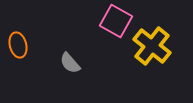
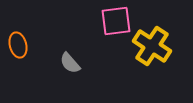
pink square: rotated 36 degrees counterclockwise
yellow cross: rotated 6 degrees counterclockwise
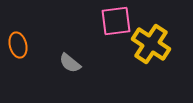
yellow cross: moved 1 px left, 2 px up
gray semicircle: rotated 10 degrees counterclockwise
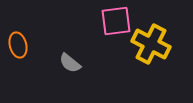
yellow cross: rotated 6 degrees counterclockwise
